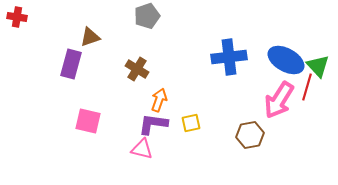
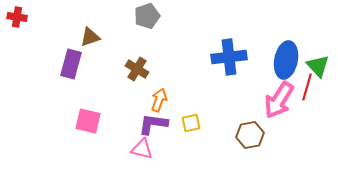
blue ellipse: rotated 72 degrees clockwise
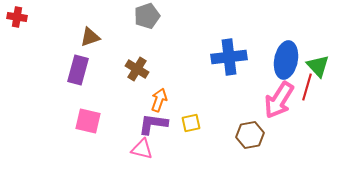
purple rectangle: moved 7 px right, 6 px down
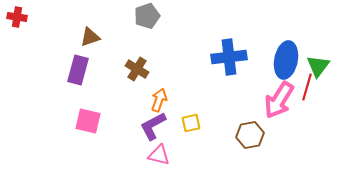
green triangle: rotated 20 degrees clockwise
purple L-shape: moved 2 px down; rotated 36 degrees counterclockwise
pink triangle: moved 17 px right, 6 px down
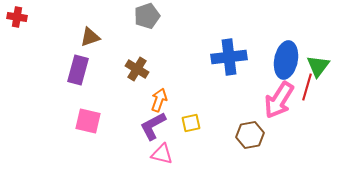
pink triangle: moved 3 px right, 1 px up
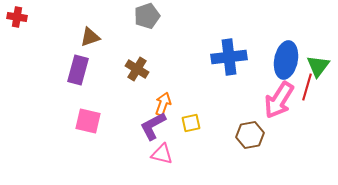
orange arrow: moved 4 px right, 4 px down
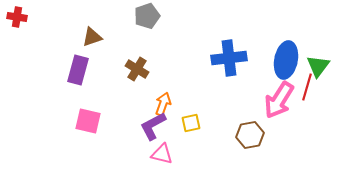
brown triangle: moved 2 px right
blue cross: moved 1 px down
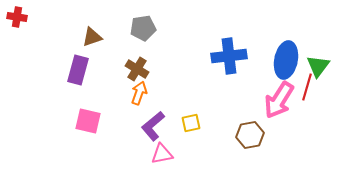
gray pentagon: moved 4 px left, 12 px down; rotated 10 degrees clockwise
blue cross: moved 2 px up
orange arrow: moved 24 px left, 11 px up
purple L-shape: rotated 12 degrees counterclockwise
pink triangle: rotated 25 degrees counterclockwise
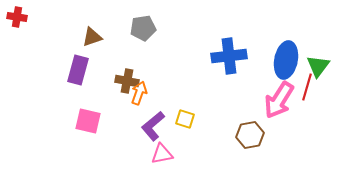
brown cross: moved 10 px left, 12 px down; rotated 20 degrees counterclockwise
yellow square: moved 6 px left, 4 px up; rotated 30 degrees clockwise
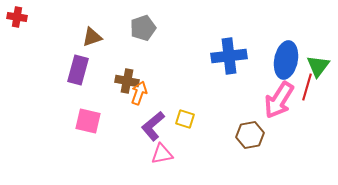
gray pentagon: rotated 10 degrees counterclockwise
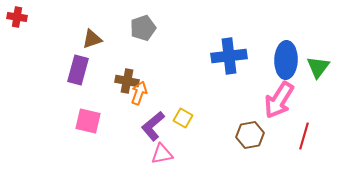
brown triangle: moved 2 px down
blue ellipse: rotated 9 degrees counterclockwise
green triangle: moved 1 px down
red line: moved 3 px left, 49 px down
yellow square: moved 2 px left, 1 px up; rotated 12 degrees clockwise
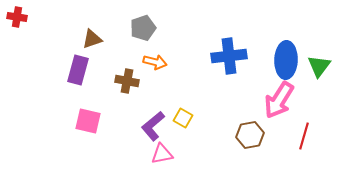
green triangle: moved 1 px right, 1 px up
orange arrow: moved 16 px right, 31 px up; rotated 85 degrees clockwise
